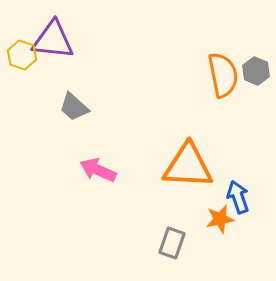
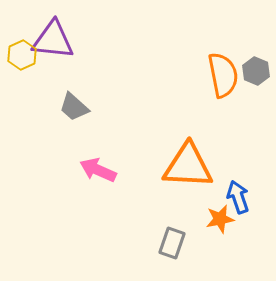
yellow hexagon: rotated 16 degrees clockwise
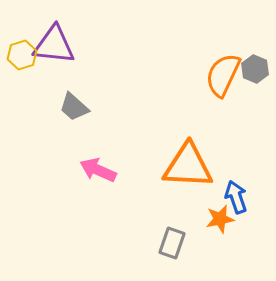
purple triangle: moved 1 px right, 5 px down
yellow hexagon: rotated 8 degrees clockwise
gray hexagon: moved 1 px left, 2 px up
orange semicircle: rotated 144 degrees counterclockwise
blue arrow: moved 2 px left
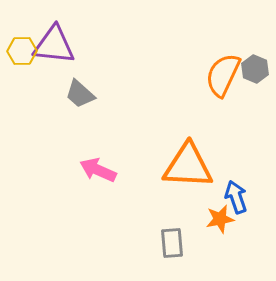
yellow hexagon: moved 4 px up; rotated 16 degrees clockwise
gray trapezoid: moved 6 px right, 13 px up
gray rectangle: rotated 24 degrees counterclockwise
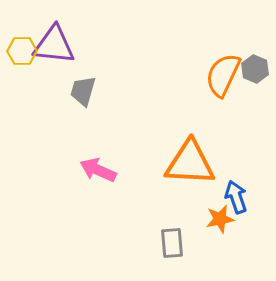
gray trapezoid: moved 3 px right, 3 px up; rotated 64 degrees clockwise
orange triangle: moved 2 px right, 3 px up
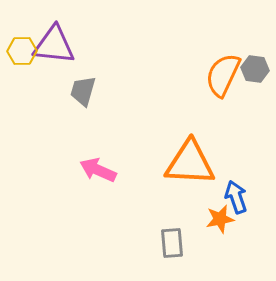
gray hexagon: rotated 16 degrees counterclockwise
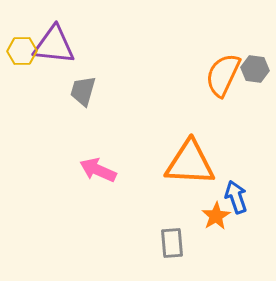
orange star: moved 4 px left, 3 px up; rotated 20 degrees counterclockwise
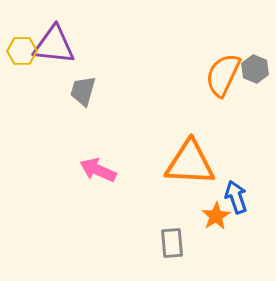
gray hexagon: rotated 16 degrees clockwise
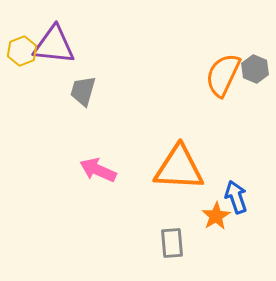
yellow hexagon: rotated 20 degrees counterclockwise
orange triangle: moved 11 px left, 5 px down
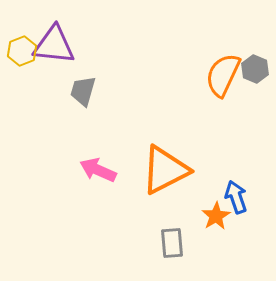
orange triangle: moved 14 px left, 2 px down; rotated 30 degrees counterclockwise
